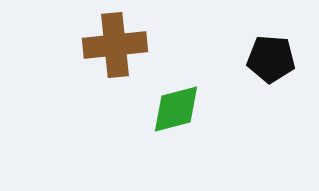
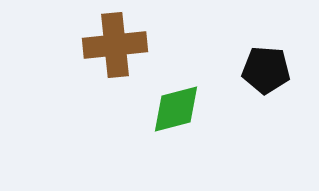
black pentagon: moved 5 px left, 11 px down
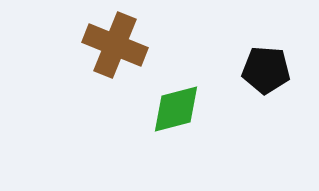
brown cross: rotated 28 degrees clockwise
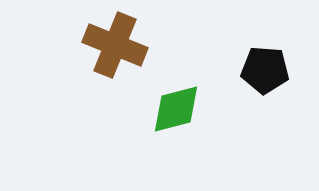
black pentagon: moved 1 px left
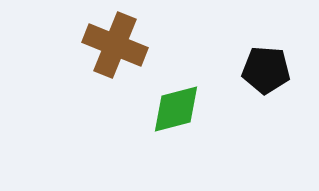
black pentagon: moved 1 px right
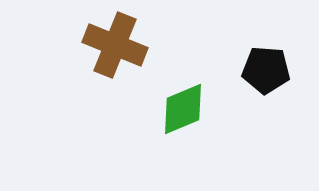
green diamond: moved 7 px right; rotated 8 degrees counterclockwise
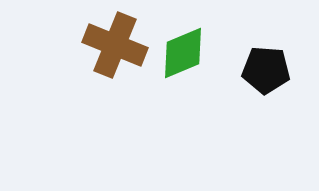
green diamond: moved 56 px up
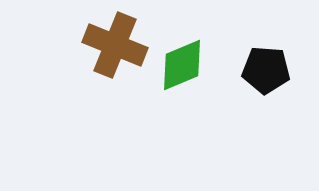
green diamond: moved 1 px left, 12 px down
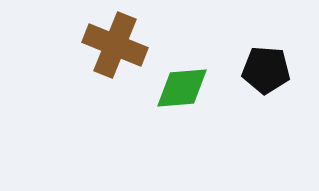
green diamond: moved 23 px down; rotated 18 degrees clockwise
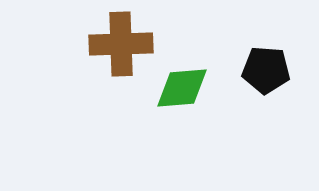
brown cross: moved 6 px right, 1 px up; rotated 24 degrees counterclockwise
